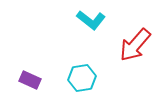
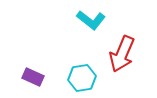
red arrow: moved 13 px left, 9 px down; rotated 18 degrees counterclockwise
purple rectangle: moved 3 px right, 3 px up
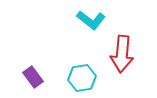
red arrow: rotated 18 degrees counterclockwise
purple rectangle: rotated 30 degrees clockwise
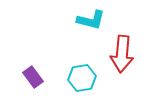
cyan L-shape: rotated 24 degrees counterclockwise
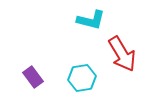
red arrow: rotated 36 degrees counterclockwise
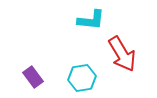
cyan L-shape: rotated 8 degrees counterclockwise
